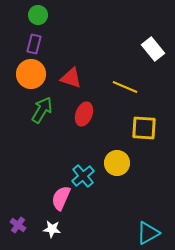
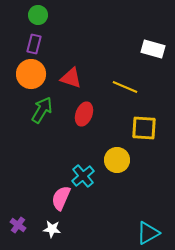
white rectangle: rotated 35 degrees counterclockwise
yellow circle: moved 3 px up
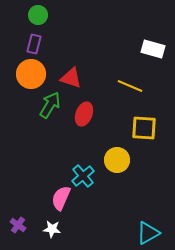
yellow line: moved 5 px right, 1 px up
green arrow: moved 8 px right, 5 px up
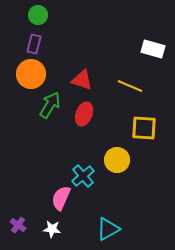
red triangle: moved 11 px right, 2 px down
cyan triangle: moved 40 px left, 4 px up
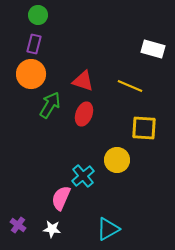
red triangle: moved 1 px right, 1 px down
